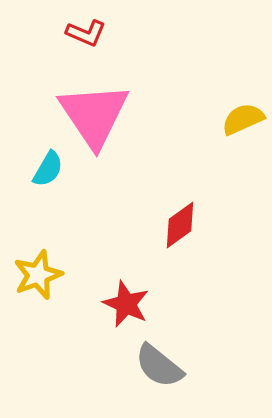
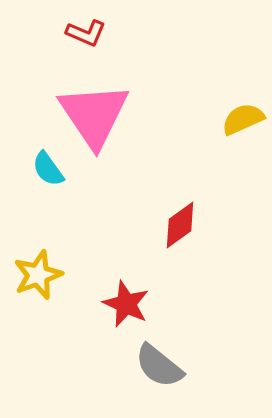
cyan semicircle: rotated 114 degrees clockwise
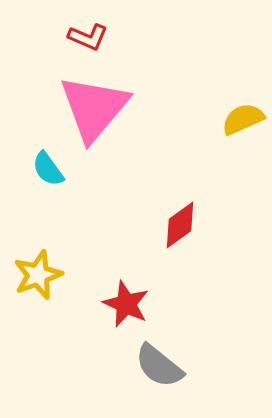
red L-shape: moved 2 px right, 4 px down
pink triangle: moved 7 px up; rotated 14 degrees clockwise
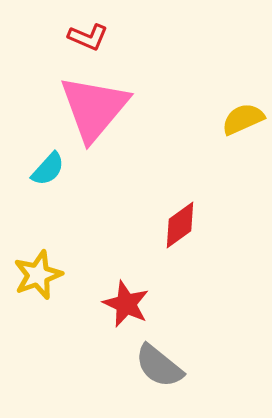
cyan semicircle: rotated 102 degrees counterclockwise
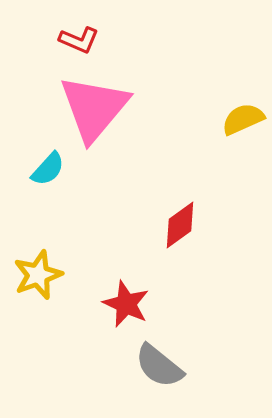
red L-shape: moved 9 px left, 3 px down
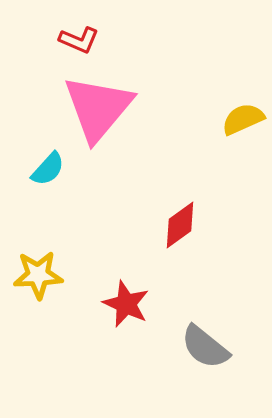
pink triangle: moved 4 px right
yellow star: rotated 18 degrees clockwise
gray semicircle: moved 46 px right, 19 px up
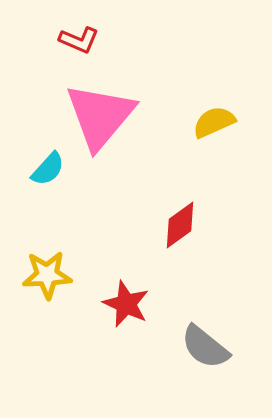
pink triangle: moved 2 px right, 8 px down
yellow semicircle: moved 29 px left, 3 px down
yellow star: moved 9 px right
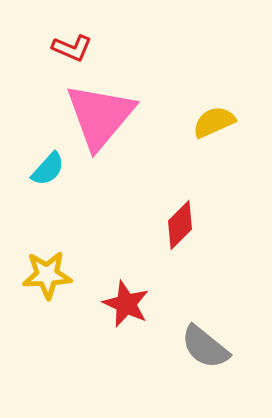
red L-shape: moved 7 px left, 8 px down
red diamond: rotated 9 degrees counterclockwise
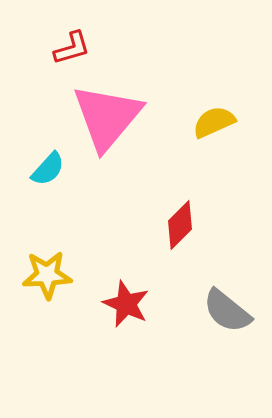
red L-shape: rotated 39 degrees counterclockwise
pink triangle: moved 7 px right, 1 px down
gray semicircle: moved 22 px right, 36 px up
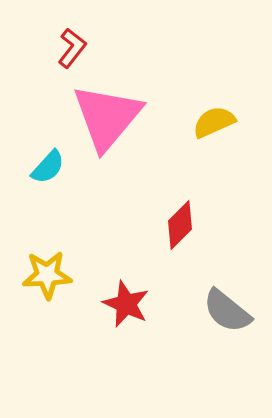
red L-shape: rotated 36 degrees counterclockwise
cyan semicircle: moved 2 px up
